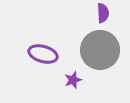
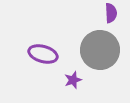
purple semicircle: moved 8 px right
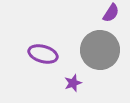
purple semicircle: rotated 36 degrees clockwise
purple star: moved 3 px down
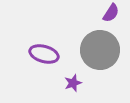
purple ellipse: moved 1 px right
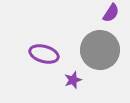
purple star: moved 3 px up
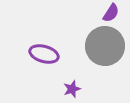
gray circle: moved 5 px right, 4 px up
purple star: moved 1 px left, 9 px down
